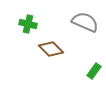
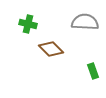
gray semicircle: rotated 20 degrees counterclockwise
green rectangle: moved 1 px left; rotated 56 degrees counterclockwise
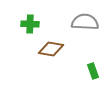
green cross: moved 2 px right; rotated 12 degrees counterclockwise
brown diamond: rotated 35 degrees counterclockwise
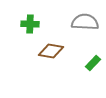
brown diamond: moved 2 px down
green rectangle: moved 8 px up; rotated 63 degrees clockwise
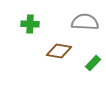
brown diamond: moved 8 px right
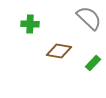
gray semicircle: moved 4 px right, 4 px up; rotated 40 degrees clockwise
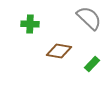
green rectangle: moved 1 px left, 1 px down
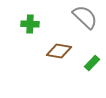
gray semicircle: moved 4 px left, 1 px up
green rectangle: moved 1 px up
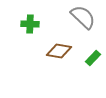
gray semicircle: moved 2 px left
green rectangle: moved 1 px right, 5 px up
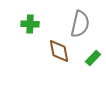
gray semicircle: moved 3 px left, 7 px down; rotated 60 degrees clockwise
brown diamond: rotated 70 degrees clockwise
